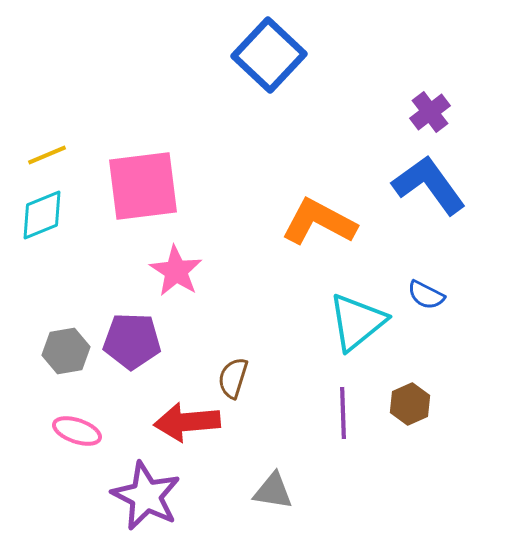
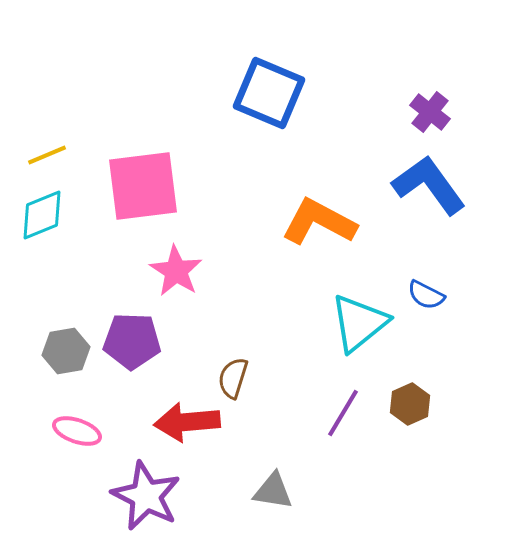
blue square: moved 38 px down; rotated 20 degrees counterclockwise
purple cross: rotated 15 degrees counterclockwise
cyan triangle: moved 2 px right, 1 px down
purple line: rotated 33 degrees clockwise
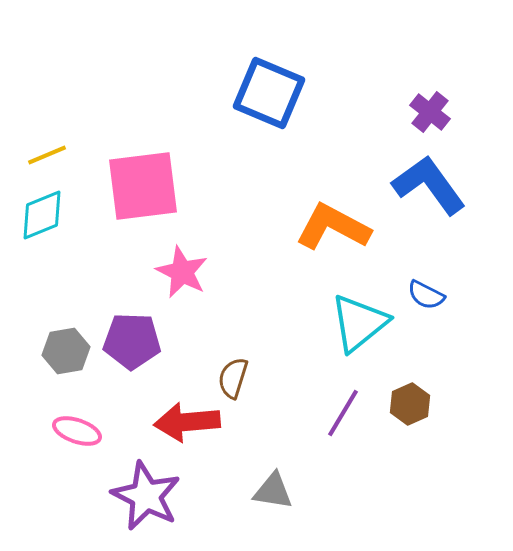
orange L-shape: moved 14 px right, 5 px down
pink star: moved 6 px right, 1 px down; rotated 6 degrees counterclockwise
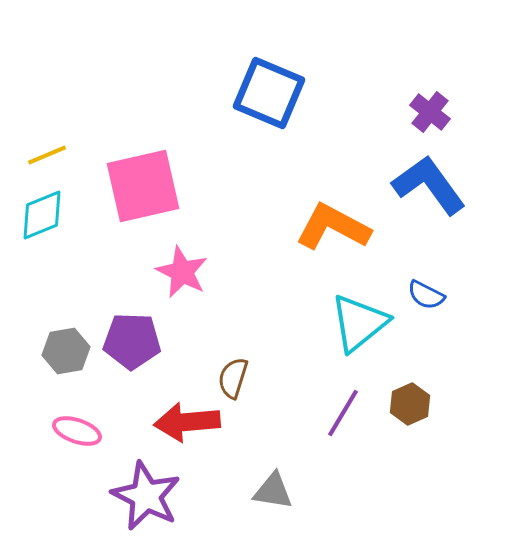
pink square: rotated 6 degrees counterclockwise
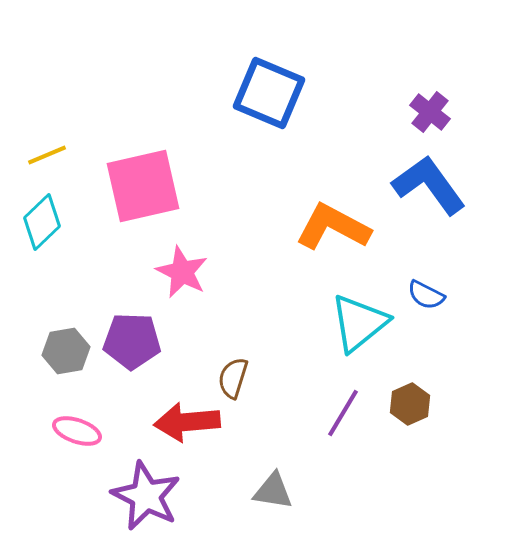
cyan diamond: moved 7 px down; rotated 22 degrees counterclockwise
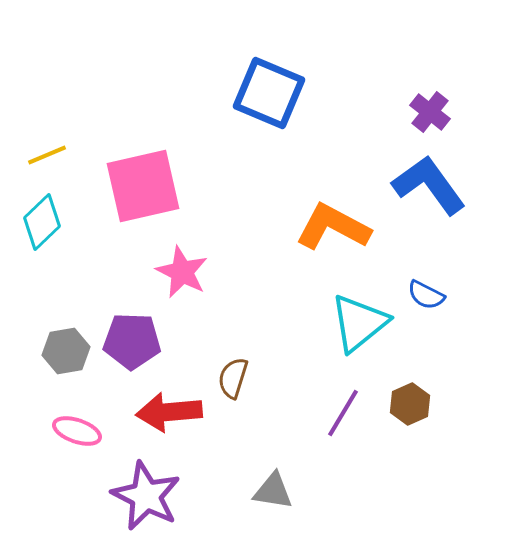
red arrow: moved 18 px left, 10 px up
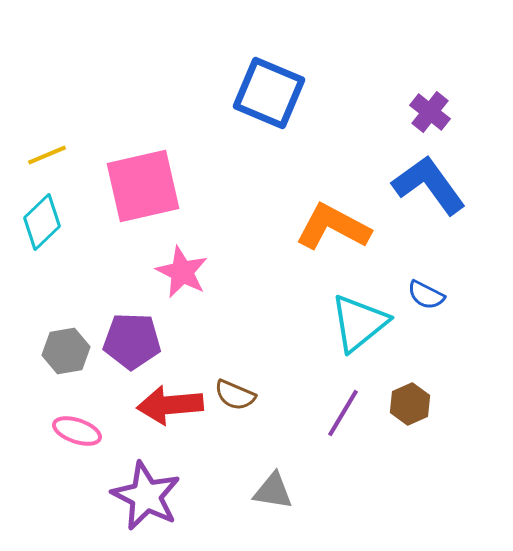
brown semicircle: moved 2 px right, 17 px down; rotated 84 degrees counterclockwise
red arrow: moved 1 px right, 7 px up
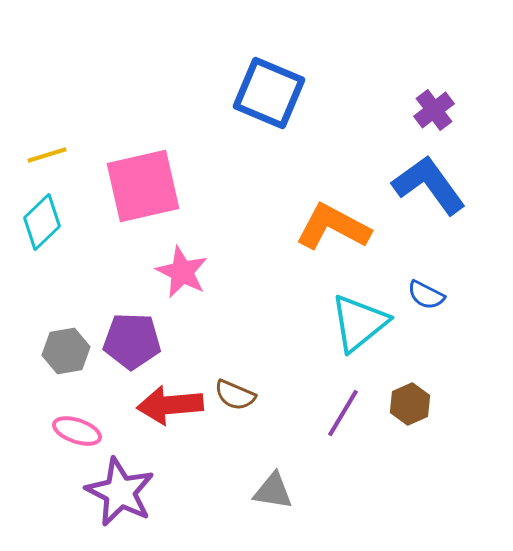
purple cross: moved 4 px right, 2 px up; rotated 15 degrees clockwise
yellow line: rotated 6 degrees clockwise
purple star: moved 26 px left, 4 px up
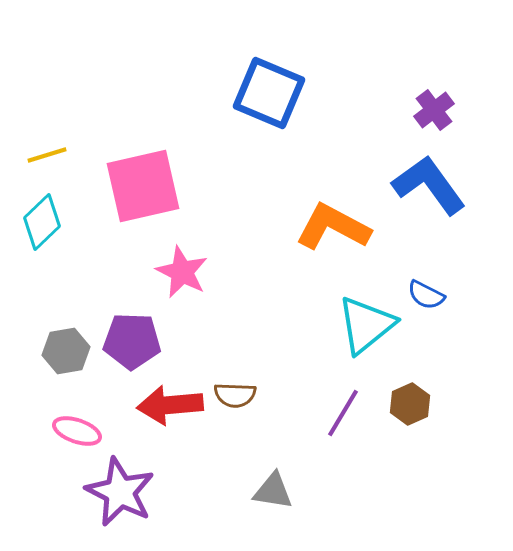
cyan triangle: moved 7 px right, 2 px down
brown semicircle: rotated 21 degrees counterclockwise
